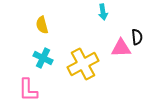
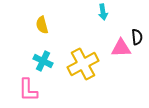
cyan cross: moved 3 px down
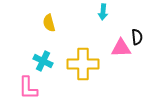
cyan arrow: rotated 14 degrees clockwise
yellow semicircle: moved 7 px right, 2 px up
yellow cross: rotated 28 degrees clockwise
pink L-shape: moved 2 px up
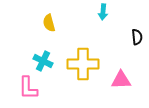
pink triangle: moved 32 px down
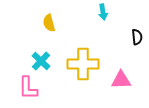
cyan arrow: rotated 14 degrees counterclockwise
cyan cross: moved 2 px left; rotated 18 degrees clockwise
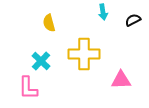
black semicircle: moved 4 px left, 17 px up; rotated 112 degrees counterclockwise
yellow cross: moved 1 px right, 10 px up
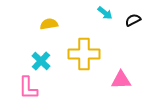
cyan arrow: moved 2 px right, 1 px down; rotated 42 degrees counterclockwise
yellow semicircle: moved 1 px down; rotated 96 degrees clockwise
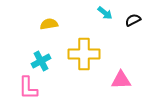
cyan cross: rotated 18 degrees clockwise
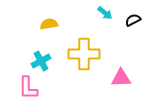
pink triangle: moved 2 px up
